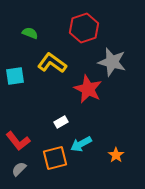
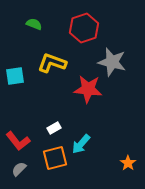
green semicircle: moved 4 px right, 9 px up
yellow L-shape: rotated 16 degrees counterclockwise
red star: rotated 20 degrees counterclockwise
white rectangle: moved 7 px left, 6 px down
cyan arrow: rotated 20 degrees counterclockwise
orange star: moved 12 px right, 8 px down
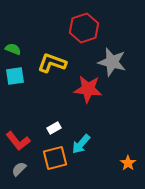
green semicircle: moved 21 px left, 25 px down
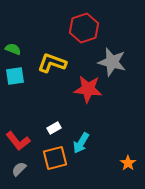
cyan arrow: moved 1 px up; rotated 10 degrees counterclockwise
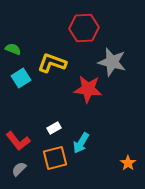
red hexagon: rotated 16 degrees clockwise
cyan square: moved 6 px right, 2 px down; rotated 24 degrees counterclockwise
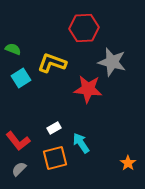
cyan arrow: rotated 115 degrees clockwise
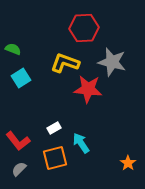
yellow L-shape: moved 13 px right
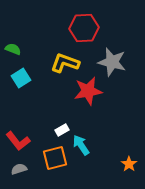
red star: moved 2 px down; rotated 16 degrees counterclockwise
white rectangle: moved 8 px right, 2 px down
cyan arrow: moved 2 px down
orange star: moved 1 px right, 1 px down
gray semicircle: rotated 28 degrees clockwise
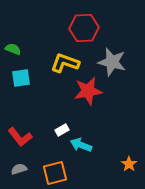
cyan square: rotated 24 degrees clockwise
red L-shape: moved 2 px right, 4 px up
cyan arrow: rotated 35 degrees counterclockwise
orange square: moved 15 px down
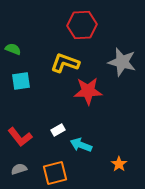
red hexagon: moved 2 px left, 3 px up
gray star: moved 10 px right
cyan square: moved 3 px down
red star: rotated 8 degrees clockwise
white rectangle: moved 4 px left
orange star: moved 10 px left
